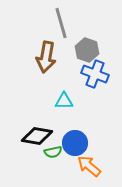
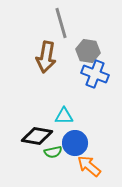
gray hexagon: moved 1 px right, 1 px down; rotated 10 degrees counterclockwise
cyan triangle: moved 15 px down
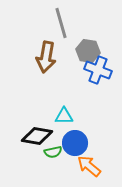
blue cross: moved 3 px right, 4 px up
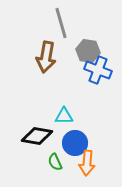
green semicircle: moved 2 px right, 10 px down; rotated 78 degrees clockwise
orange arrow: moved 2 px left, 3 px up; rotated 125 degrees counterclockwise
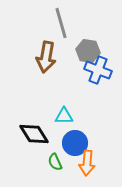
black diamond: moved 3 px left, 2 px up; rotated 48 degrees clockwise
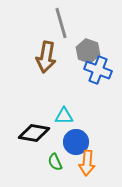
gray hexagon: rotated 10 degrees clockwise
black diamond: moved 1 px up; rotated 48 degrees counterclockwise
blue circle: moved 1 px right, 1 px up
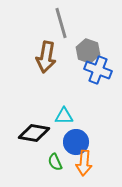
orange arrow: moved 3 px left
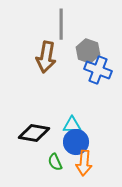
gray line: moved 1 px down; rotated 16 degrees clockwise
cyan triangle: moved 8 px right, 9 px down
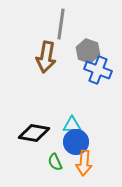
gray line: rotated 8 degrees clockwise
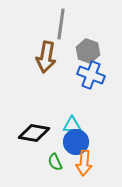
blue cross: moved 7 px left, 5 px down
